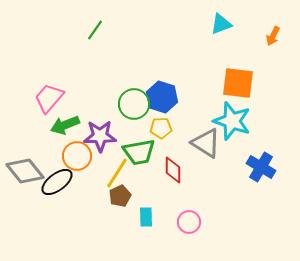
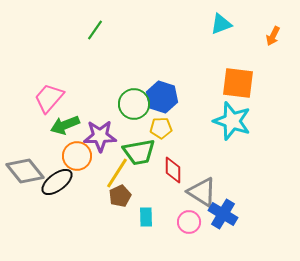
gray triangle: moved 4 px left, 49 px down
blue cross: moved 38 px left, 47 px down
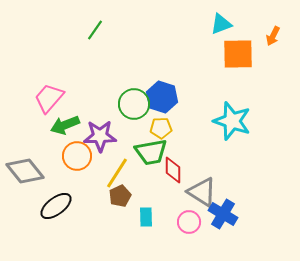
orange square: moved 29 px up; rotated 8 degrees counterclockwise
green trapezoid: moved 12 px right
black ellipse: moved 1 px left, 24 px down
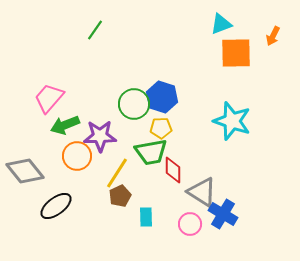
orange square: moved 2 px left, 1 px up
pink circle: moved 1 px right, 2 px down
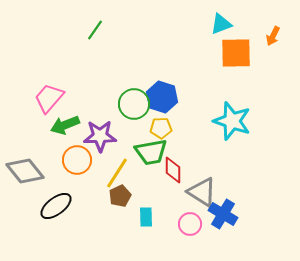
orange circle: moved 4 px down
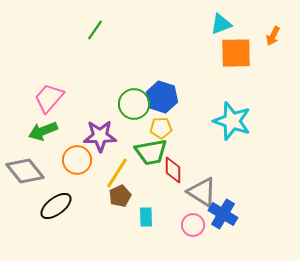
green arrow: moved 22 px left, 6 px down
pink circle: moved 3 px right, 1 px down
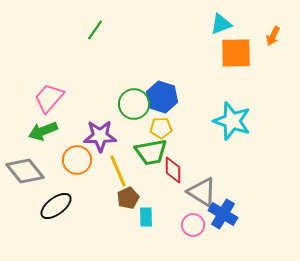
yellow line: moved 1 px right, 2 px up; rotated 56 degrees counterclockwise
brown pentagon: moved 8 px right, 2 px down
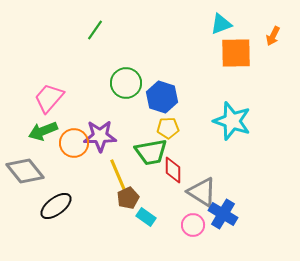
green circle: moved 8 px left, 21 px up
yellow pentagon: moved 7 px right
orange circle: moved 3 px left, 17 px up
yellow line: moved 4 px down
cyan rectangle: rotated 54 degrees counterclockwise
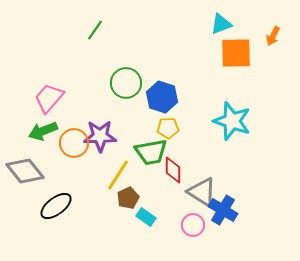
yellow line: rotated 56 degrees clockwise
blue cross: moved 4 px up
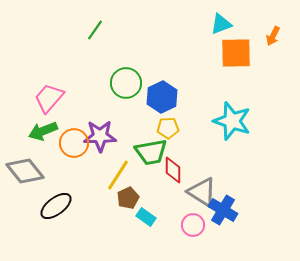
blue hexagon: rotated 16 degrees clockwise
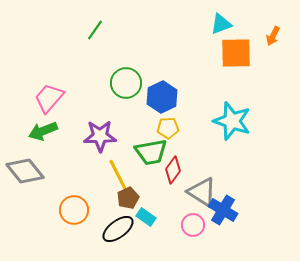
orange circle: moved 67 px down
red diamond: rotated 36 degrees clockwise
yellow line: rotated 60 degrees counterclockwise
black ellipse: moved 62 px right, 23 px down
